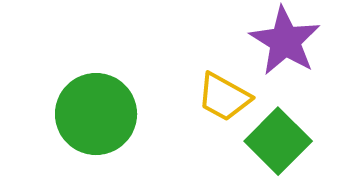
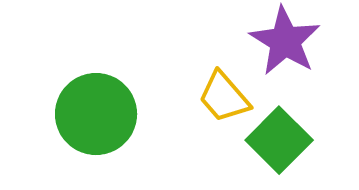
yellow trapezoid: rotated 20 degrees clockwise
green square: moved 1 px right, 1 px up
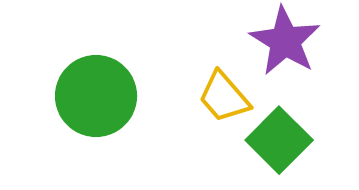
green circle: moved 18 px up
